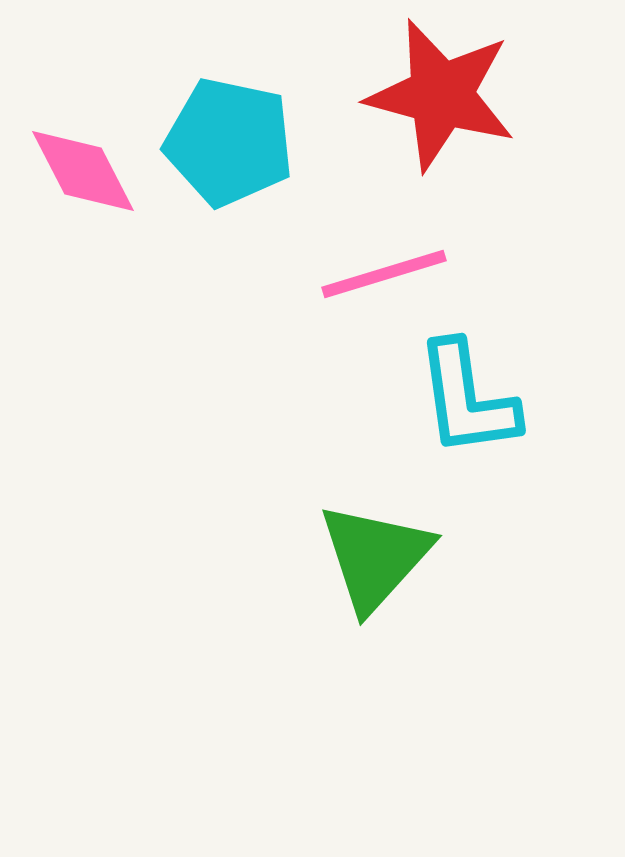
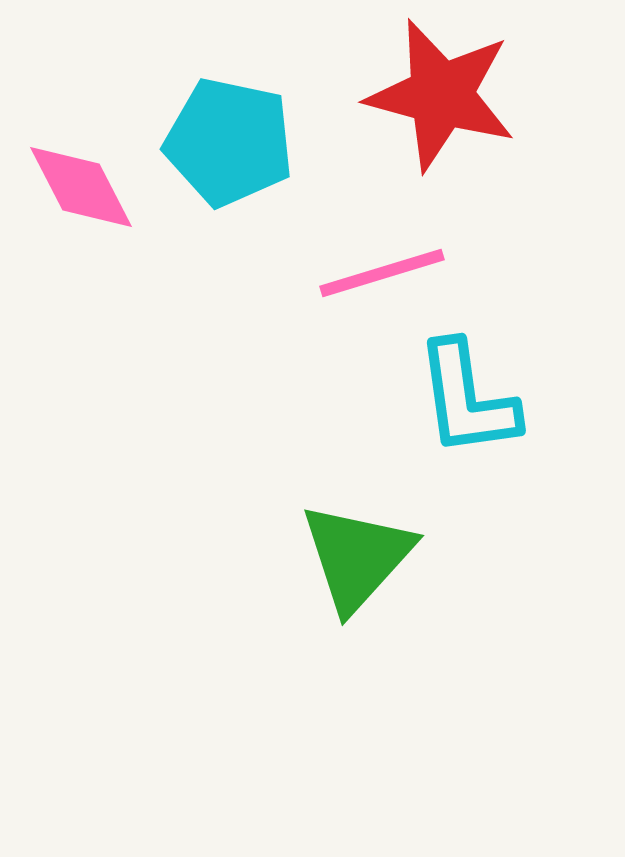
pink diamond: moved 2 px left, 16 px down
pink line: moved 2 px left, 1 px up
green triangle: moved 18 px left
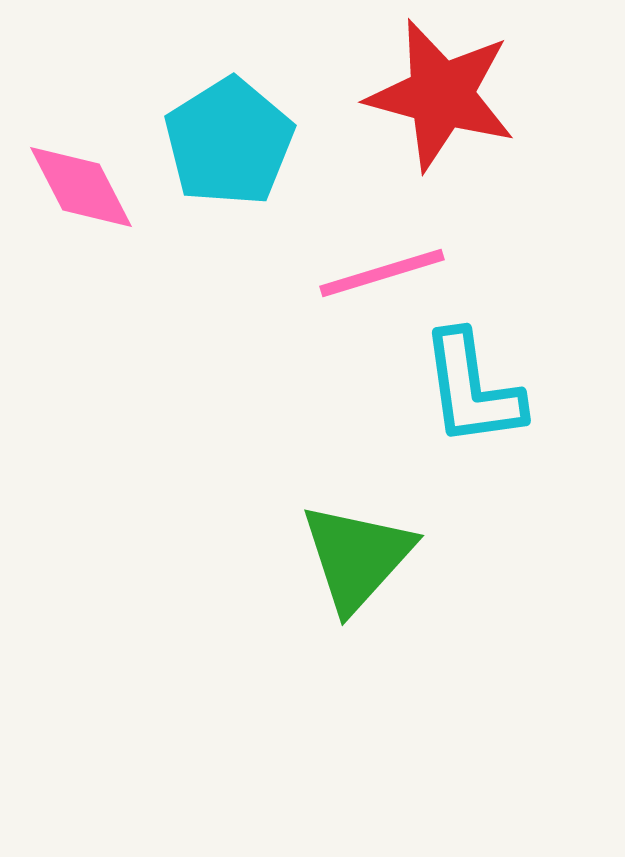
cyan pentagon: rotated 28 degrees clockwise
cyan L-shape: moved 5 px right, 10 px up
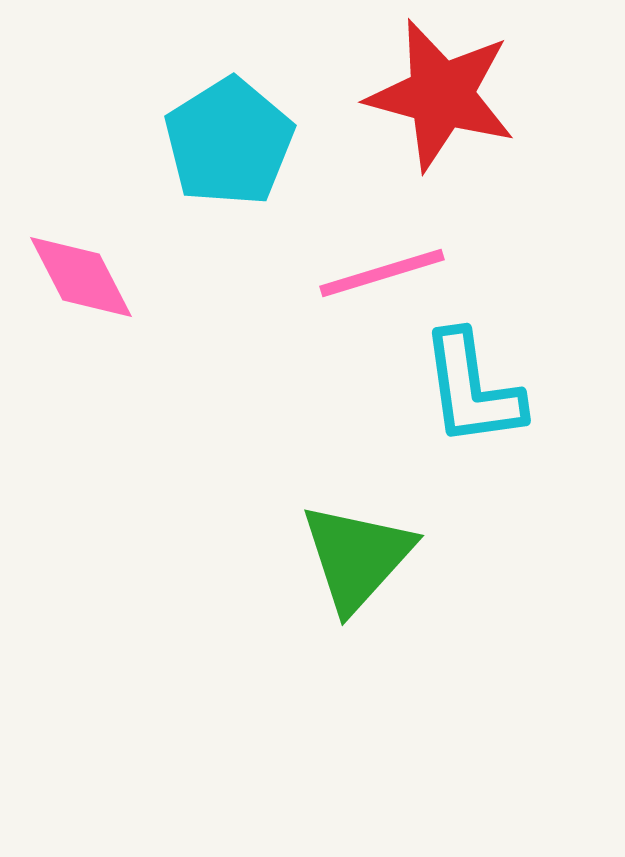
pink diamond: moved 90 px down
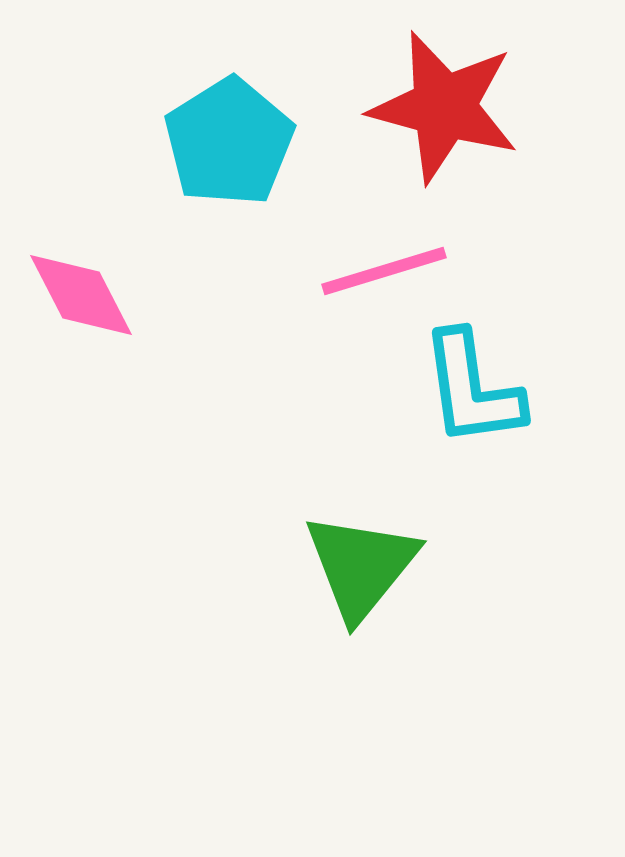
red star: moved 3 px right, 12 px down
pink line: moved 2 px right, 2 px up
pink diamond: moved 18 px down
green triangle: moved 4 px right, 9 px down; rotated 3 degrees counterclockwise
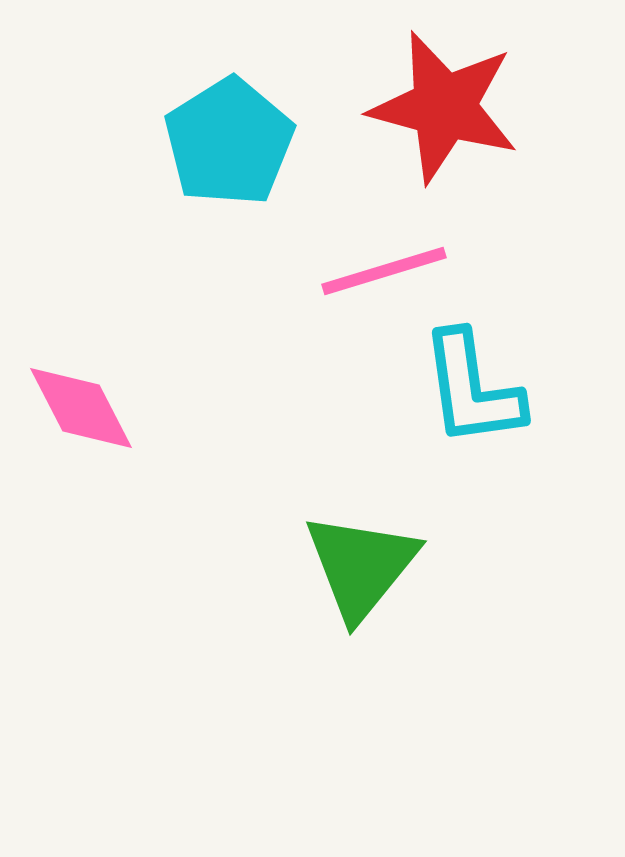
pink diamond: moved 113 px down
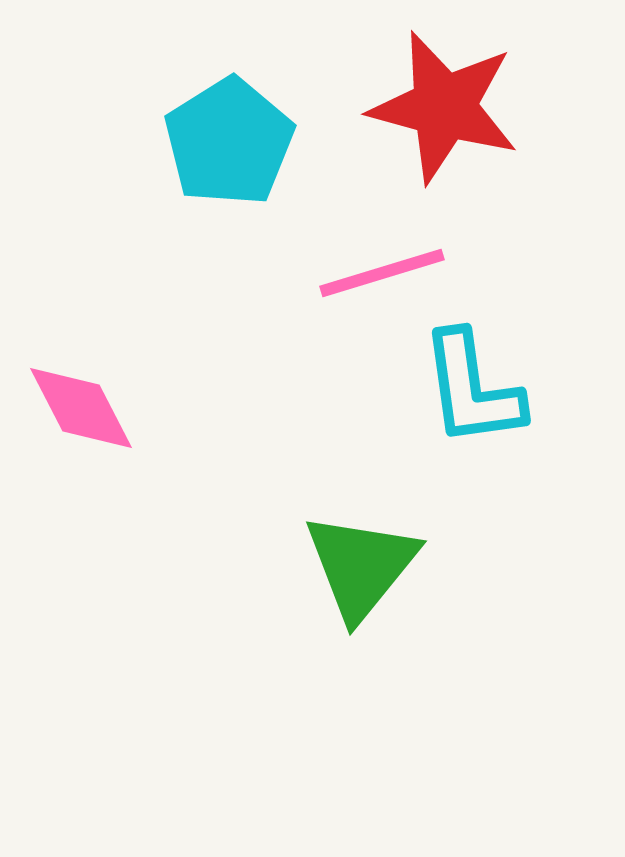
pink line: moved 2 px left, 2 px down
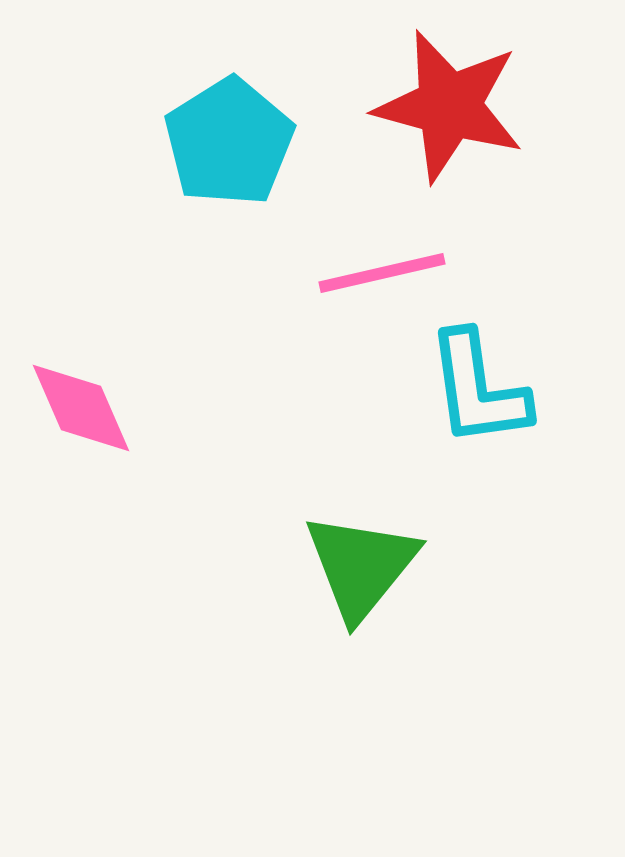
red star: moved 5 px right, 1 px up
pink line: rotated 4 degrees clockwise
cyan L-shape: moved 6 px right
pink diamond: rotated 4 degrees clockwise
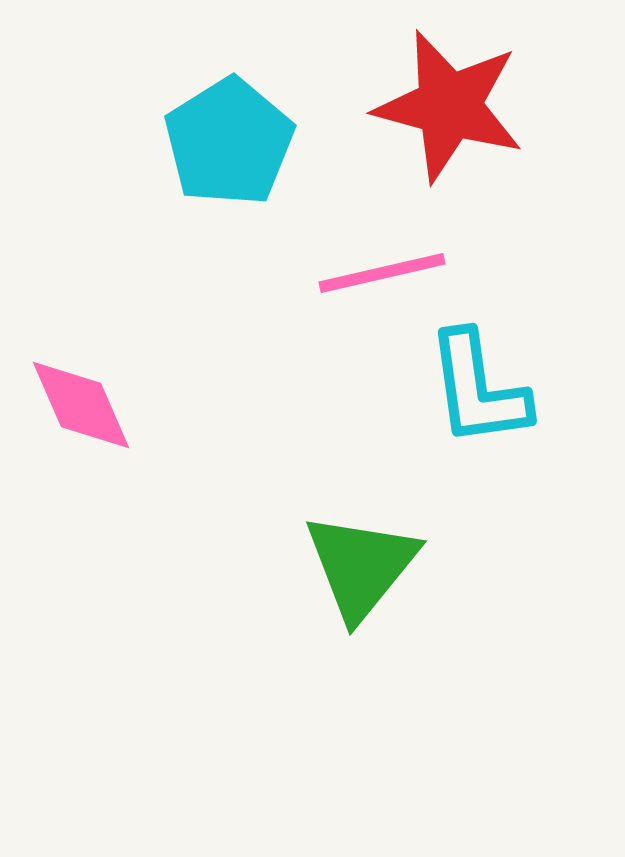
pink diamond: moved 3 px up
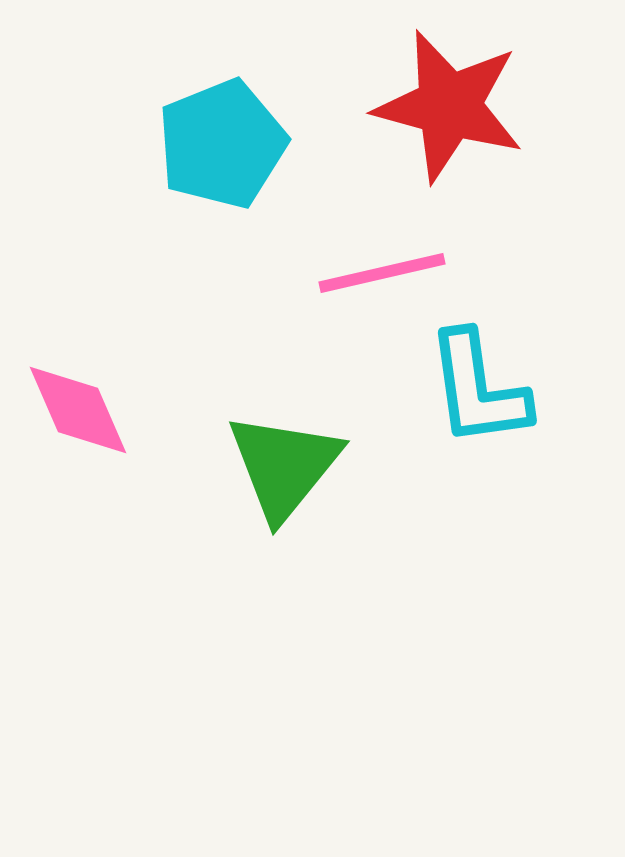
cyan pentagon: moved 7 px left, 2 px down; rotated 10 degrees clockwise
pink diamond: moved 3 px left, 5 px down
green triangle: moved 77 px left, 100 px up
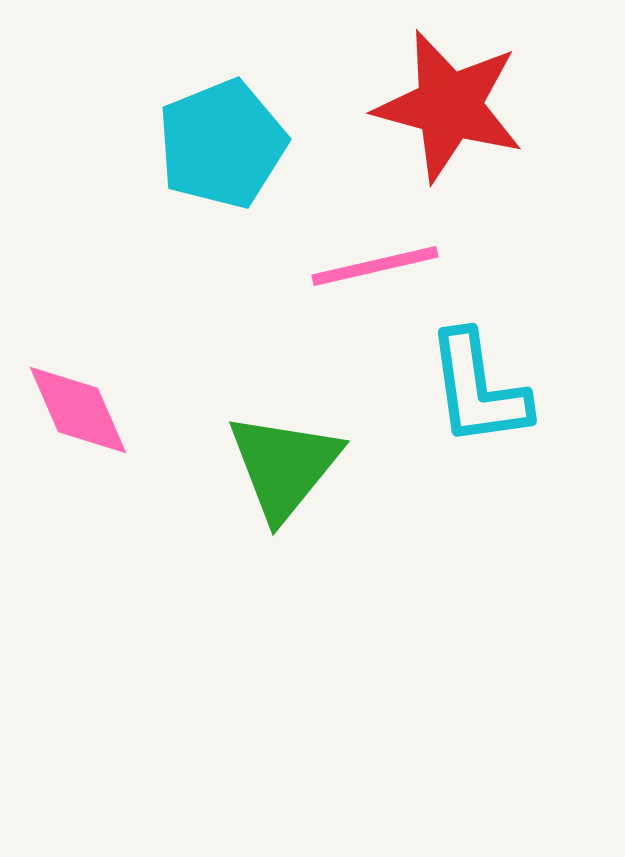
pink line: moved 7 px left, 7 px up
